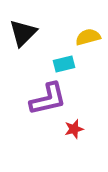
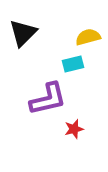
cyan rectangle: moved 9 px right
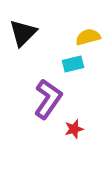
purple L-shape: rotated 42 degrees counterclockwise
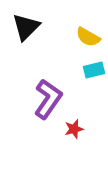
black triangle: moved 3 px right, 6 px up
yellow semicircle: rotated 135 degrees counterclockwise
cyan rectangle: moved 21 px right, 6 px down
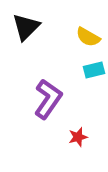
red star: moved 4 px right, 8 px down
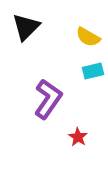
cyan rectangle: moved 1 px left, 1 px down
red star: rotated 24 degrees counterclockwise
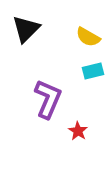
black triangle: moved 2 px down
purple L-shape: rotated 12 degrees counterclockwise
red star: moved 6 px up
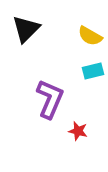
yellow semicircle: moved 2 px right, 1 px up
purple L-shape: moved 2 px right
red star: rotated 18 degrees counterclockwise
